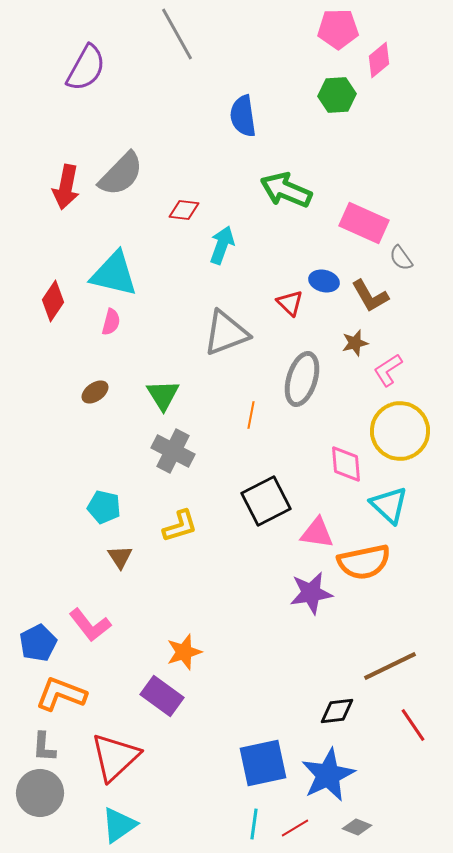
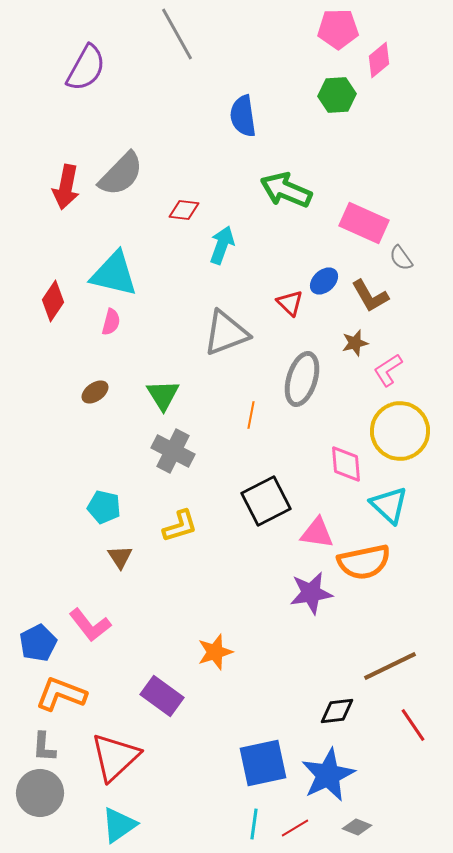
blue ellipse at (324, 281): rotated 56 degrees counterclockwise
orange star at (184, 652): moved 31 px right
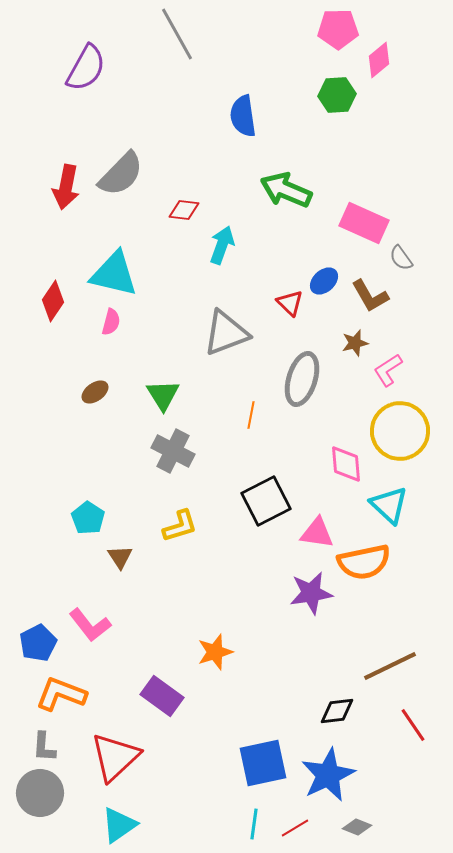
cyan pentagon at (104, 507): moved 16 px left, 11 px down; rotated 20 degrees clockwise
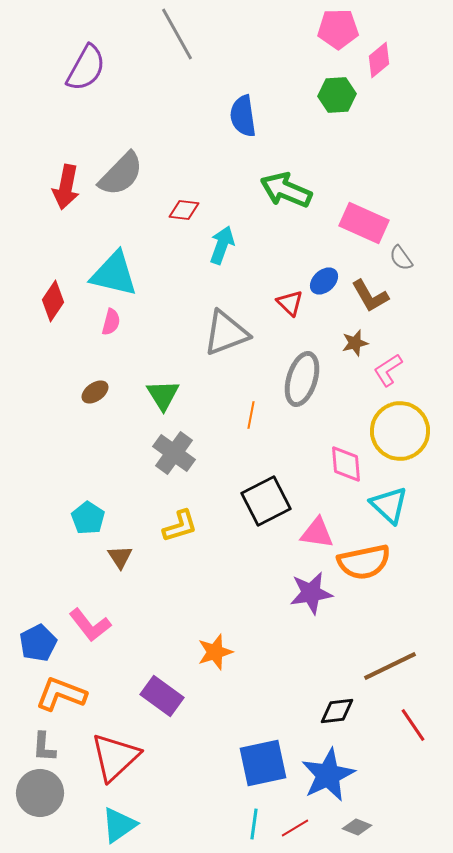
gray cross at (173, 451): moved 1 px right, 2 px down; rotated 9 degrees clockwise
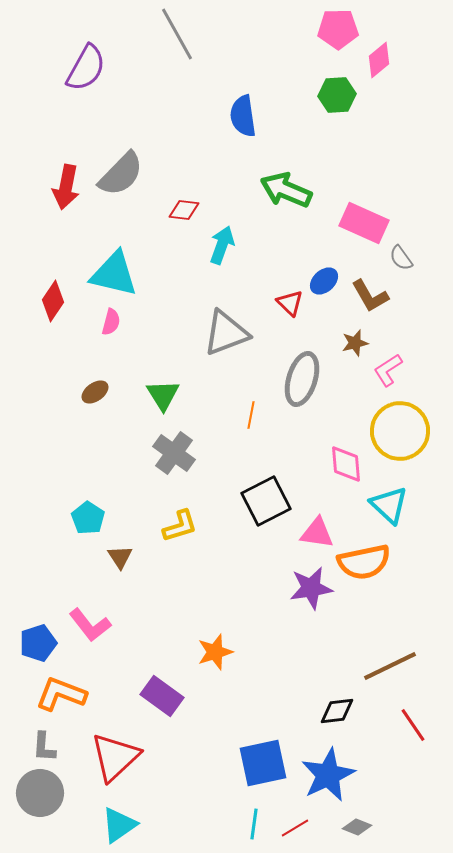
purple star at (311, 593): moved 5 px up
blue pentagon at (38, 643): rotated 9 degrees clockwise
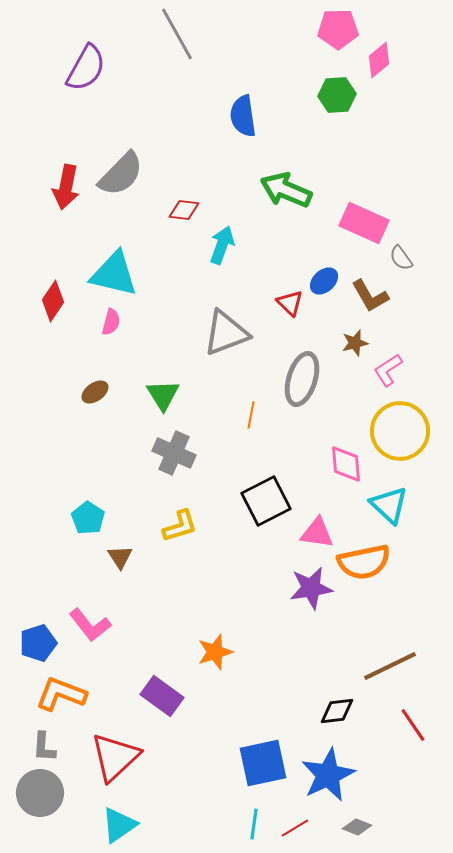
gray cross at (174, 453): rotated 12 degrees counterclockwise
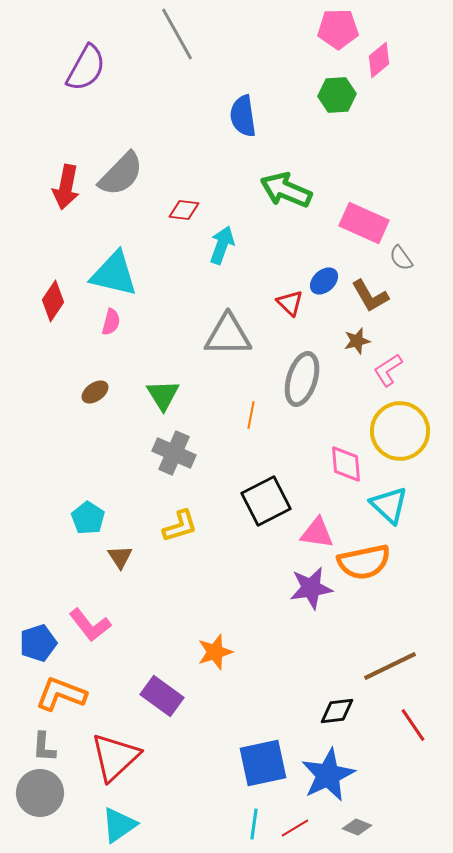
gray triangle at (226, 333): moved 2 px right, 2 px down; rotated 21 degrees clockwise
brown star at (355, 343): moved 2 px right, 2 px up
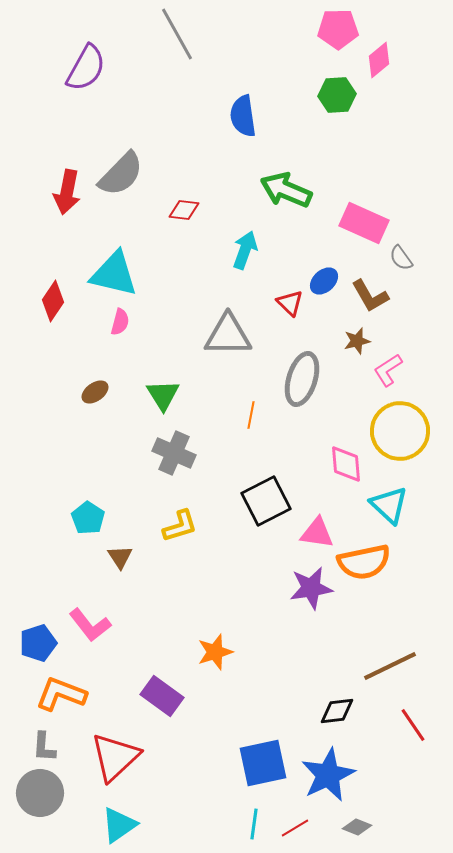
red arrow at (66, 187): moved 1 px right, 5 px down
cyan arrow at (222, 245): moved 23 px right, 5 px down
pink semicircle at (111, 322): moved 9 px right
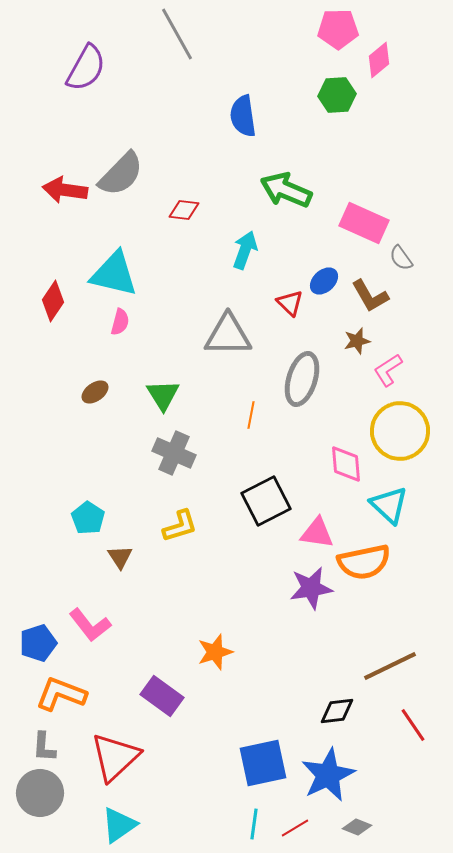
red arrow at (67, 192): moved 2 px left, 2 px up; rotated 87 degrees clockwise
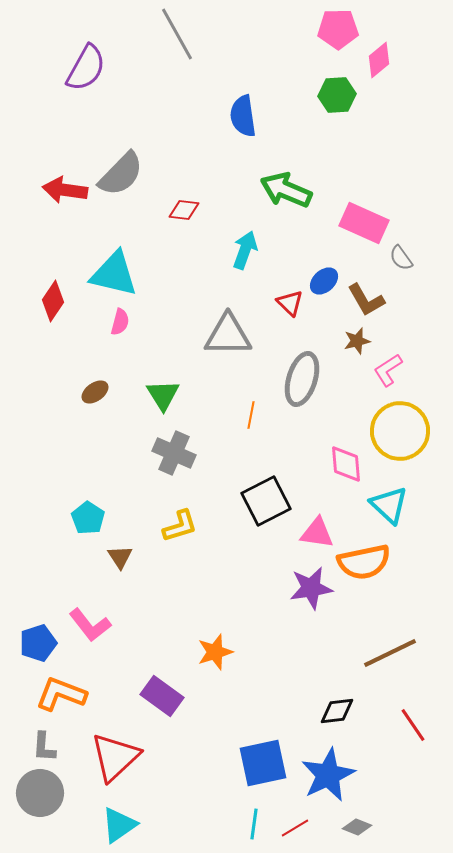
brown L-shape at (370, 296): moved 4 px left, 4 px down
brown line at (390, 666): moved 13 px up
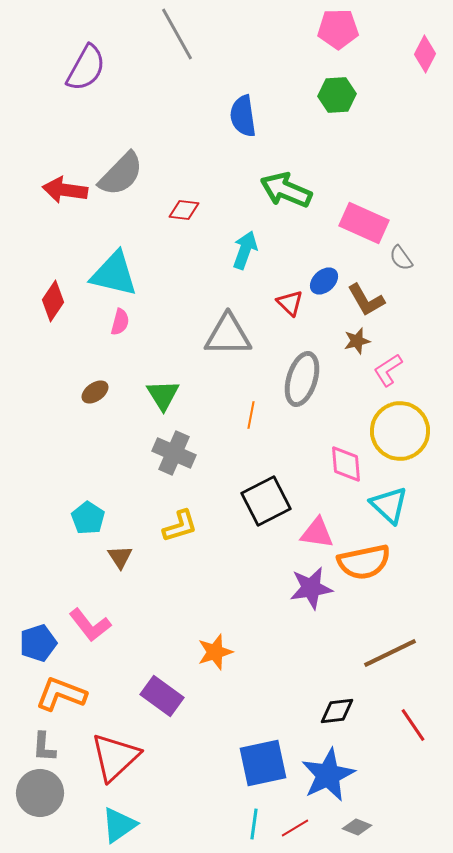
pink diamond at (379, 60): moved 46 px right, 6 px up; rotated 24 degrees counterclockwise
